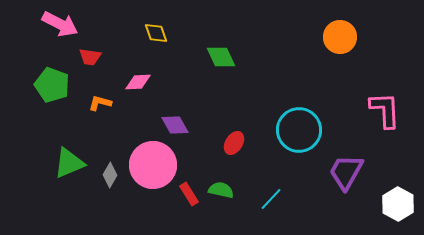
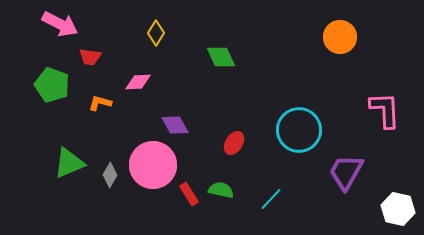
yellow diamond: rotated 50 degrees clockwise
white hexagon: moved 5 px down; rotated 16 degrees counterclockwise
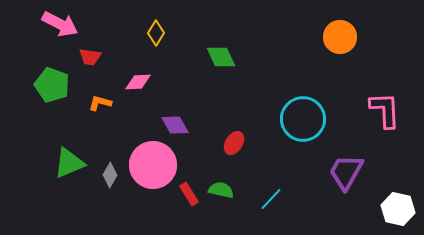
cyan circle: moved 4 px right, 11 px up
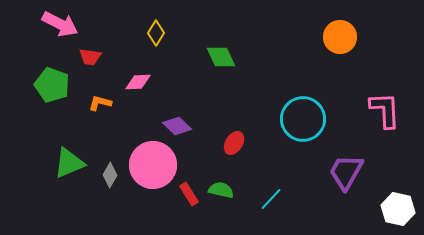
purple diamond: moved 2 px right, 1 px down; rotated 16 degrees counterclockwise
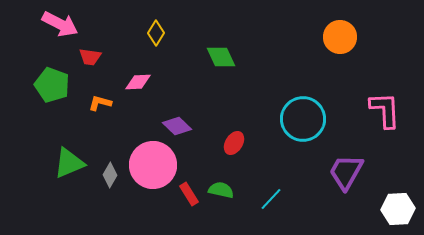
white hexagon: rotated 16 degrees counterclockwise
